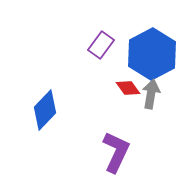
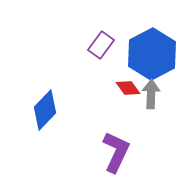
gray arrow: rotated 8 degrees counterclockwise
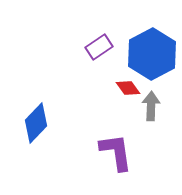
purple rectangle: moved 2 px left, 2 px down; rotated 20 degrees clockwise
gray arrow: moved 12 px down
blue diamond: moved 9 px left, 13 px down
purple L-shape: rotated 33 degrees counterclockwise
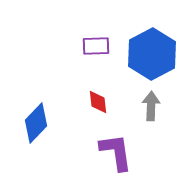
purple rectangle: moved 3 px left, 1 px up; rotated 32 degrees clockwise
red diamond: moved 30 px left, 14 px down; rotated 30 degrees clockwise
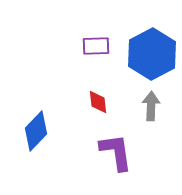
blue diamond: moved 8 px down
